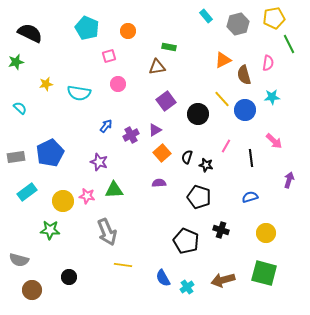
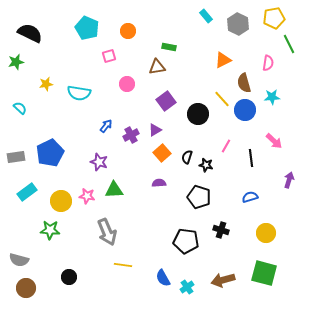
gray hexagon at (238, 24): rotated 20 degrees counterclockwise
brown semicircle at (244, 75): moved 8 px down
pink circle at (118, 84): moved 9 px right
yellow circle at (63, 201): moved 2 px left
black pentagon at (186, 241): rotated 15 degrees counterclockwise
brown circle at (32, 290): moved 6 px left, 2 px up
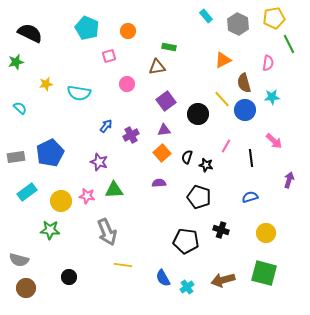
purple triangle at (155, 130): moved 9 px right; rotated 24 degrees clockwise
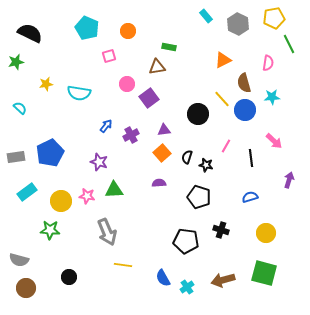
purple square at (166, 101): moved 17 px left, 3 px up
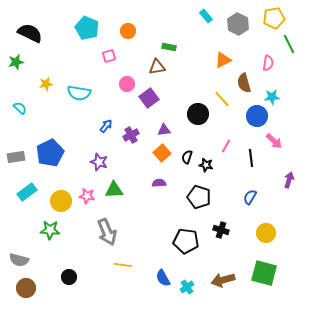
blue circle at (245, 110): moved 12 px right, 6 px down
blue semicircle at (250, 197): rotated 42 degrees counterclockwise
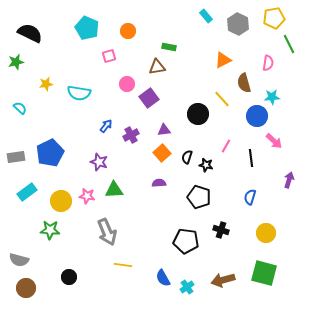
blue semicircle at (250, 197): rotated 14 degrees counterclockwise
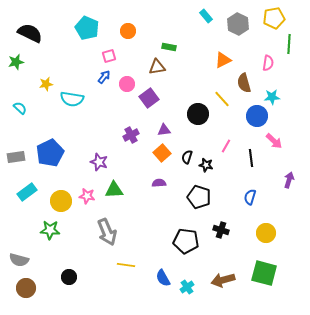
green line at (289, 44): rotated 30 degrees clockwise
cyan semicircle at (79, 93): moved 7 px left, 6 px down
blue arrow at (106, 126): moved 2 px left, 49 px up
yellow line at (123, 265): moved 3 px right
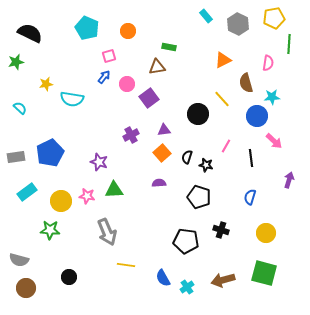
brown semicircle at (244, 83): moved 2 px right
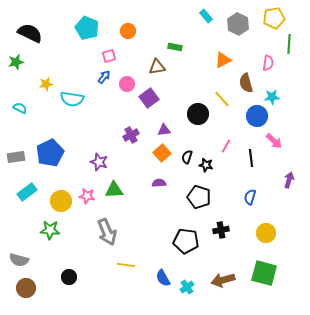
green rectangle at (169, 47): moved 6 px right
cyan semicircle at (20, 108): rotated 16 degrees counterclockwise
black cross at (221, 230): rotated 28 degrees counterclockwise
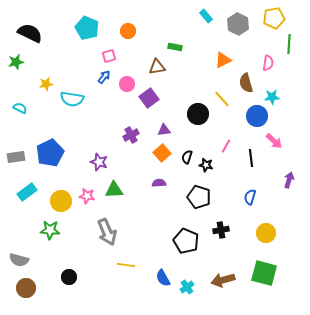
black pentagon at (186, 241): rotated 15 degrees clockwise
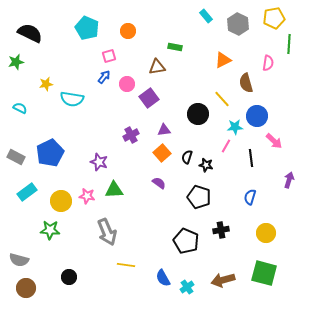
cyan star at (272, 97): moved 37 px left, 30 px down
gray rectangle at (16, 157): rotated 36 degrees clockwise
purple semicircle at (159, 183): rotated 40 degrees clockwise
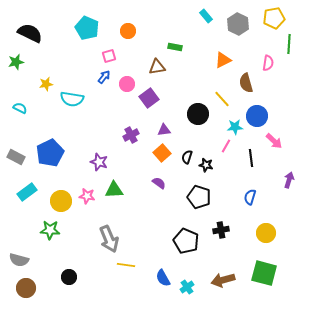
gray arrow at (107, 232): moved 2 px right, 7 px down
